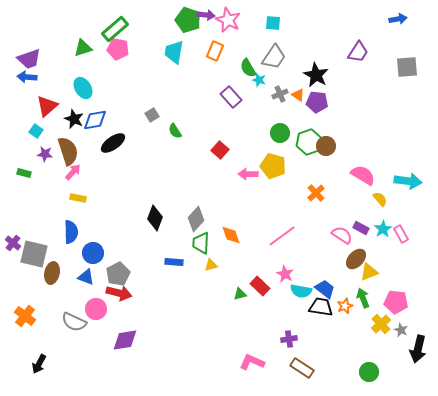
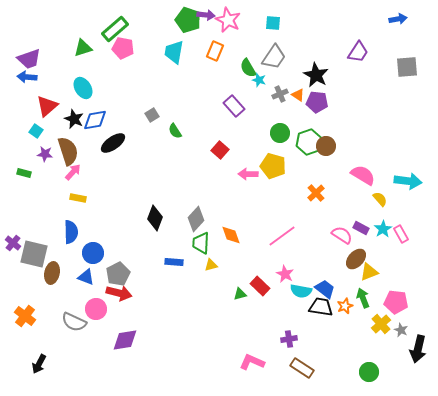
pink pentagon at (118, 49): moved 5 px right, 1 px up
purple rectangle at (231, 97): moved 3 px right, 9 px down
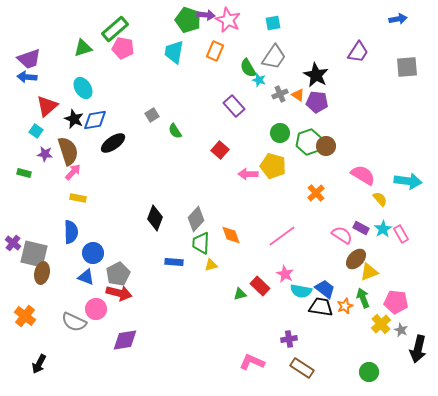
cyan square at (273, 23): rotated 14 degrees counterclockwise
brown ellipse at (52, 273): moved 10 px left
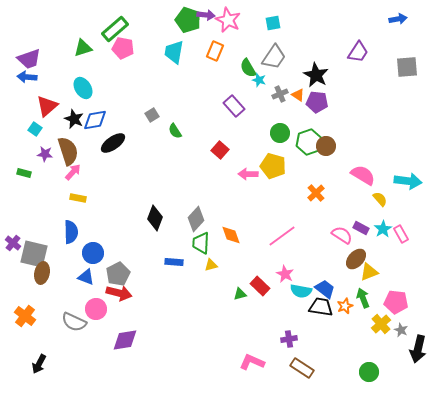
cyan square at (36, 131): moved 1 px left, 2 px up
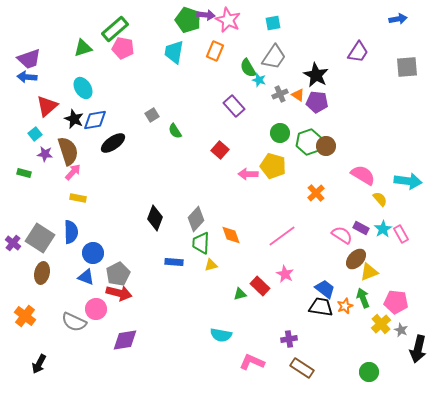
cyan square at (35, 129): moved 5 px down; rotated 16 degrees clockwise
gray square at (34, 254): moved 6 px right, 16 px up; rotated 20 degrees clockwise
cyan semicircle at (301, 291): moved 80 px left, 44 px down
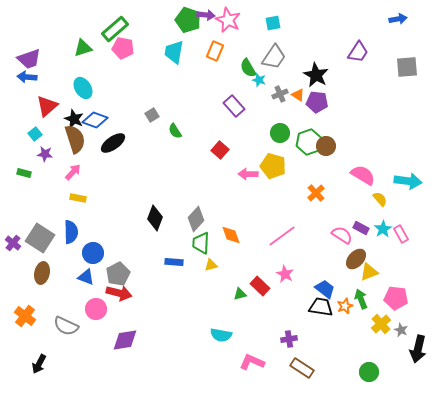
blue diamond at (95, 120): rotated 30 degrees clockwise
brown semicircle at (68, 151): moved 7 px right, 12 px up
green arrow at (363, 298): moved 2 px left, 1 px down
pink pentagon at (396, 302): moved 4 px up
gray semicircle at (74, 322): moved 8 px left, 4 px down
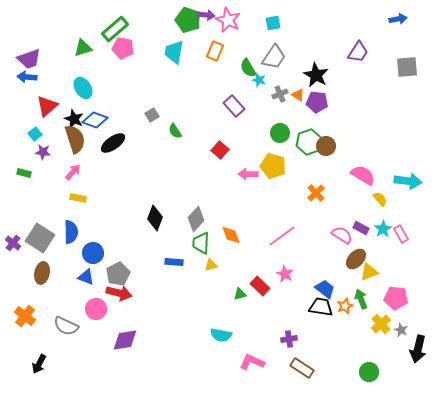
purple star at (45, 154): moved 2 px left, 2 px up
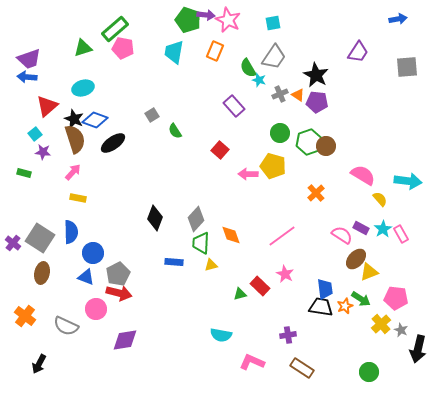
cyan ellipse at (83, 88): rotated 75 degrees counterclockwise
blue trapezoid at (325, 289): rotated 45 degrees clockwise
green arrow at (361, 299): rotated 144 degrees clockwise
purple cross at (289, 339): moved 1 px left, 4 px up
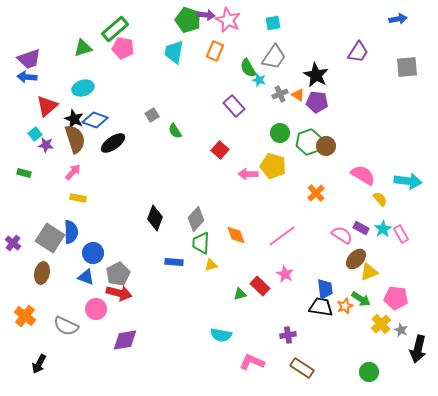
purple star at (43, 152): moved 3 px right, 7 px up
orange diamond at (231, 235): moved 5 px right
gray square at (40, 238): moved 10 px right
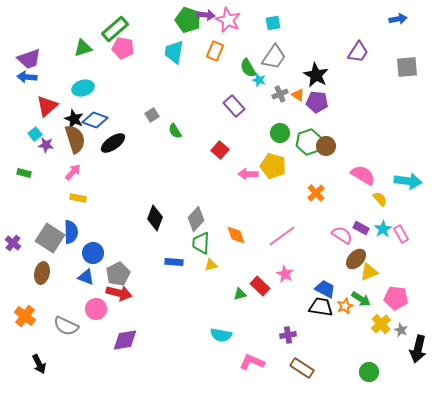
blue trapezoid at (325, 289): rotated 55 degrees counterclockwise
black arrow at (39, 364): rotated 54 degrees counterclockwise
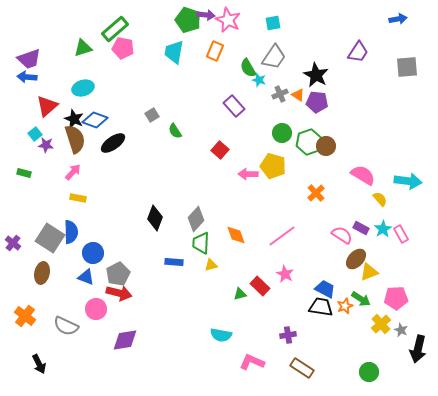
green circle at (280, 133): moved 2 px right
pink pentagon at (396, 298): rotated 10 degrees counterclockwise
